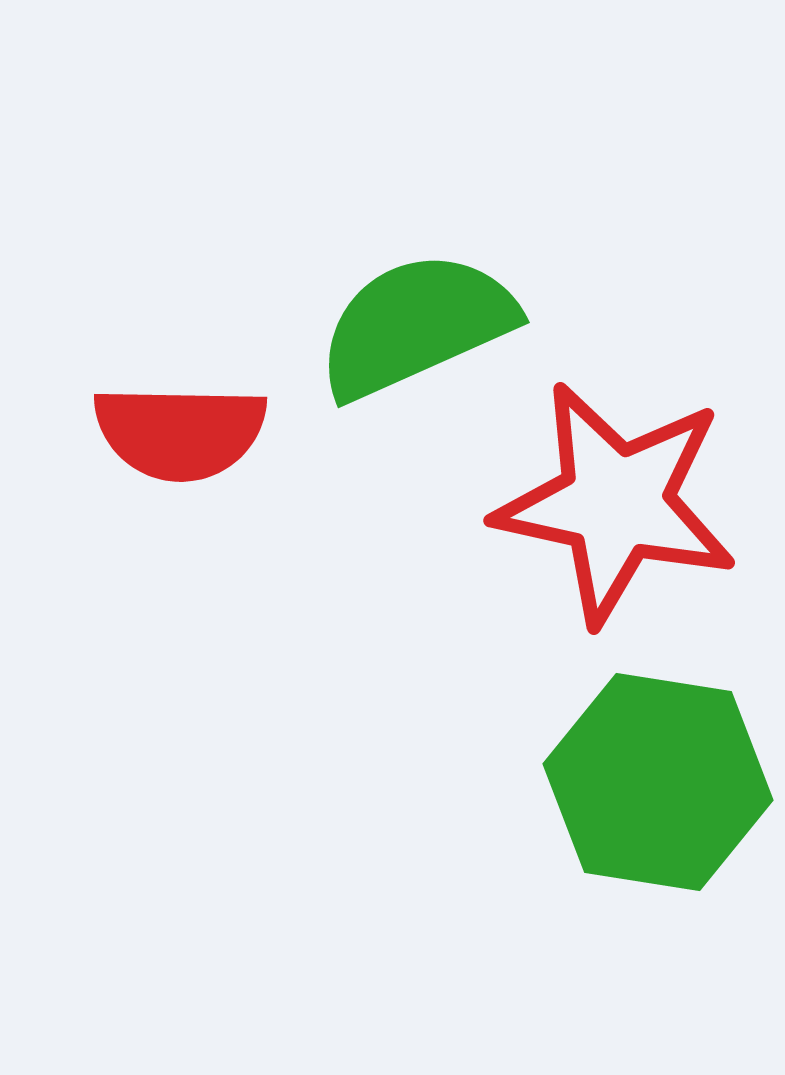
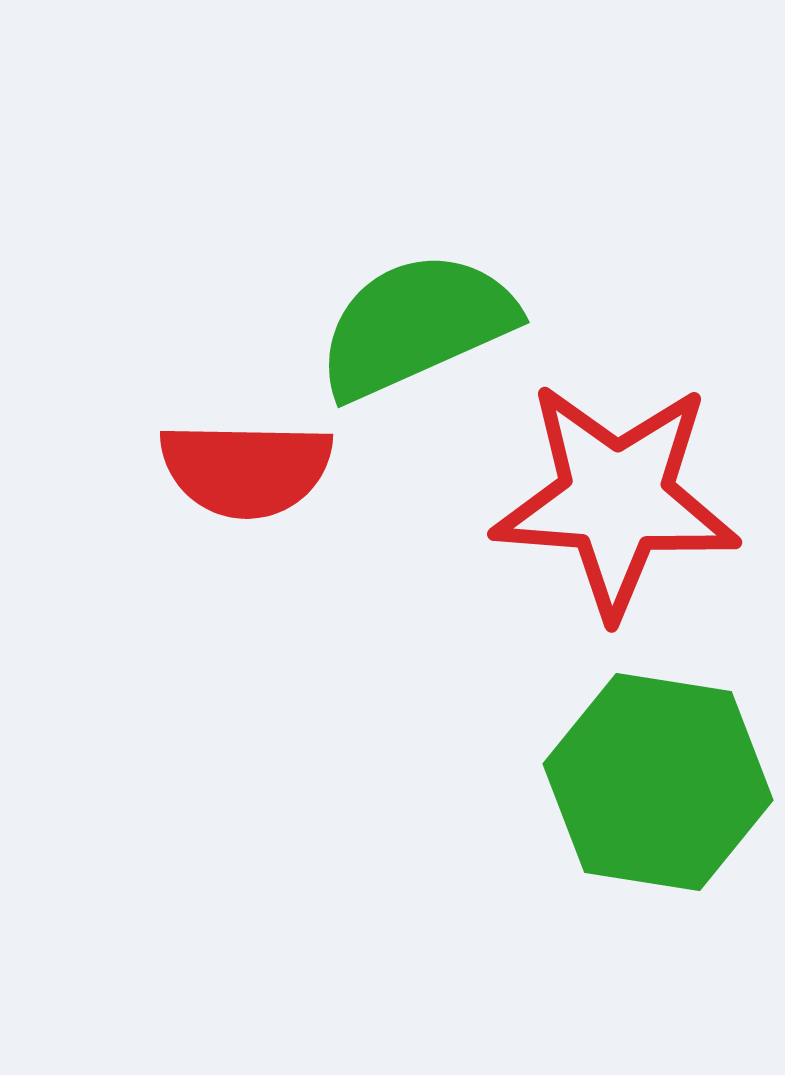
red semicircle: moved 66 px right, 37 px down
red star: moved 4 px up; rotated 8 degrees counterclockwise
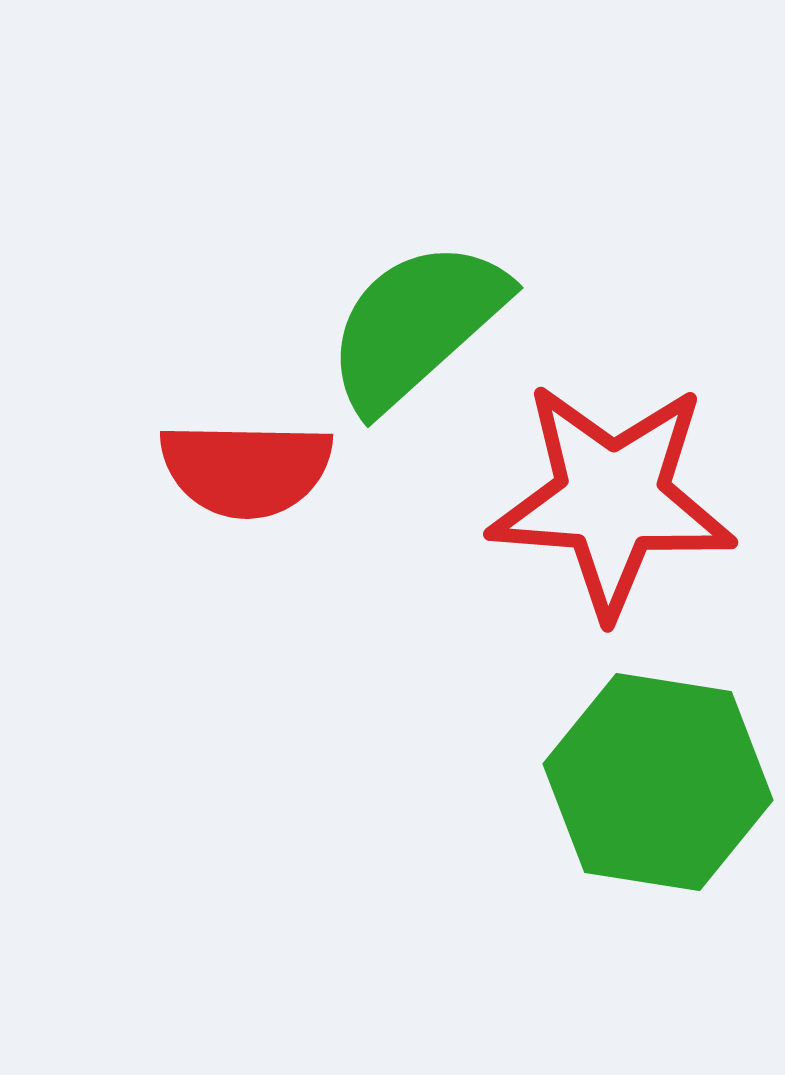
green semicircle: rotated 18 degrees counterclockwise
red star: moved 4 px left
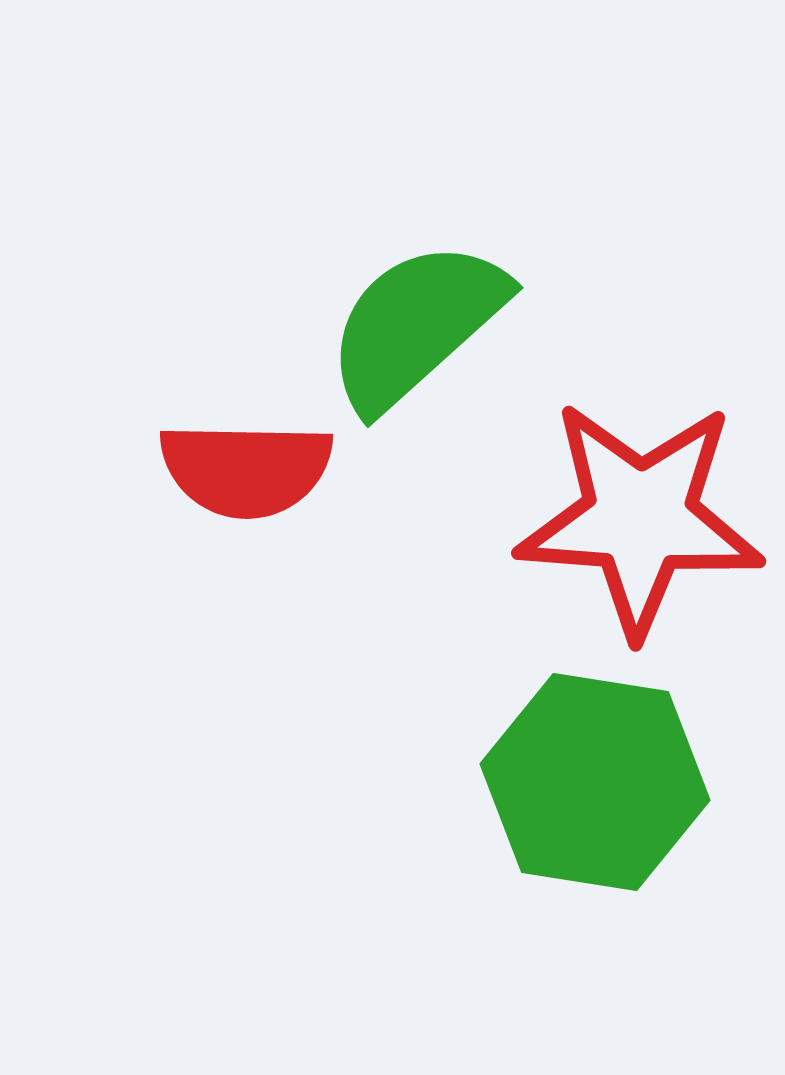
red star: moved 28 px right, 19 px down
green hexagon: moved 63 px left
